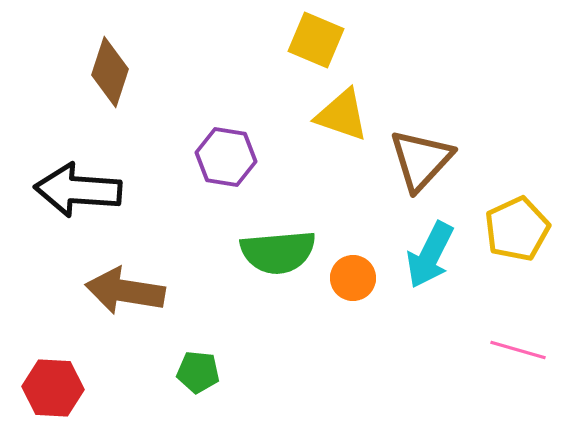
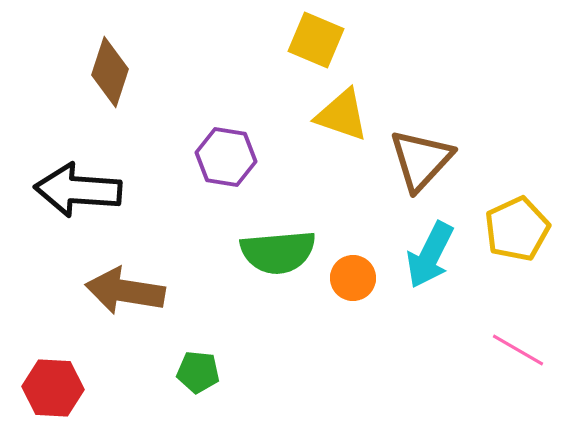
pink line: rotated 14 degrees clockwise
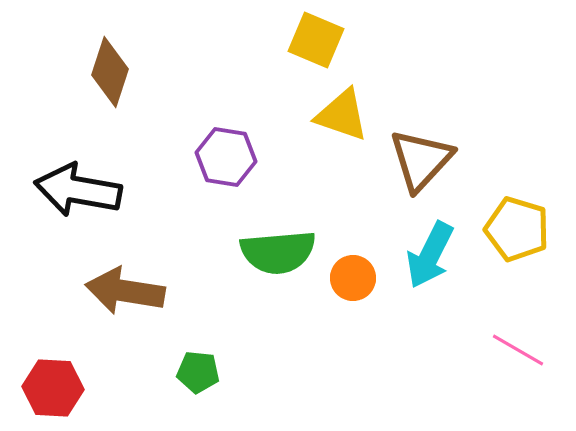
black arrow: rotated 6 degrees clockwise
yellow pentagon: rotated 30 degrees counterclockwise
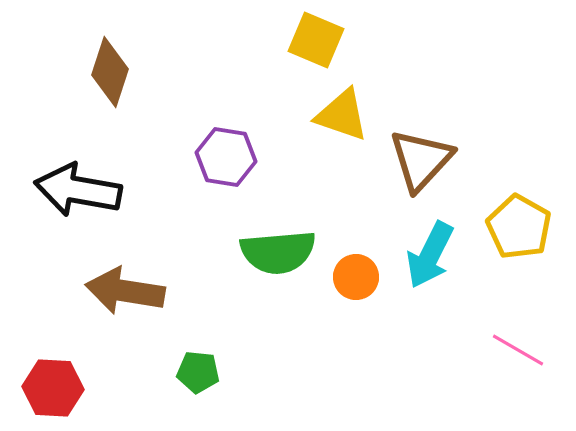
yellow pentagon: moved 2 px right, 2 px up; rotated 12 degrees clockwise
orange circle: moved 3 px right, 1 px up
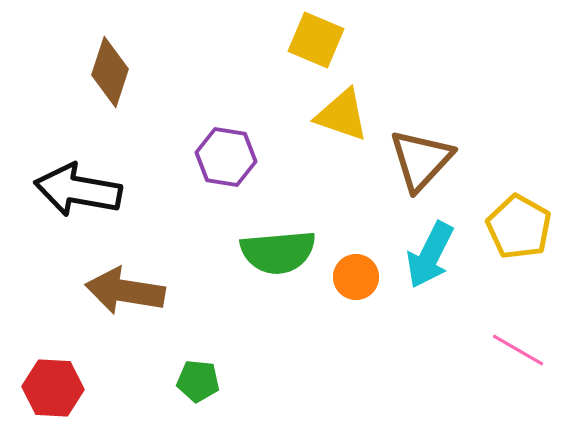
green pentagon: moved 9 px down
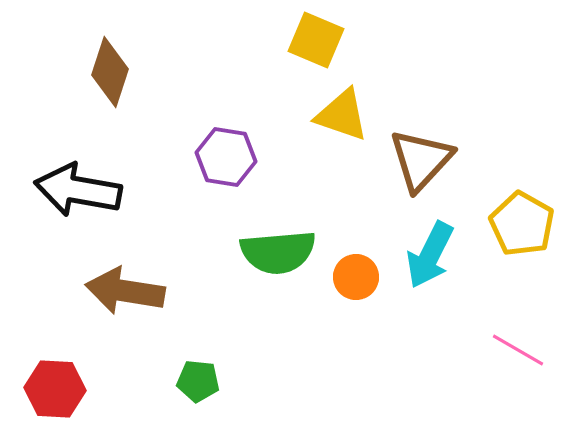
yellow pentagon: moved 3 px right, 3 px up
red hexagon: moved 2 px right, 1 px down
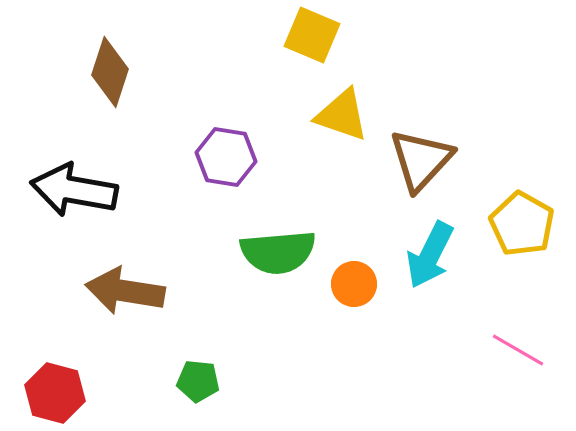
yellow square: moved 4 px left, 5 px up
black arrow: moved 4 px left
orange circle: moved 2 px left, 7 px down
red hexagon: moved 4 px down; rotated 12 degrees clockwise
